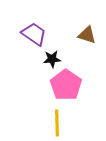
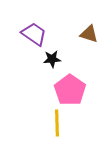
brown triangle: moved 2 px right, 1 px up
pink pentagon: moved 4 px right, 5 px down
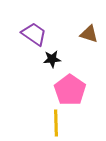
yellow line: moved 1 px left
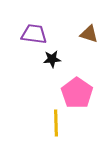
purple trapezoid: rotated 28 degrees counterclockwise
pink pentagon: moved 7 px right, 3 px down
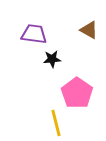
brown triangle: moved 4 px up; rotated 12 degrees clockwise
yellow line: rotated 12 degrees counterclockwise
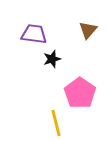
brown triangle: moved 1 px left; rotated 42 degrees clockwise
black star: rotated 12 degrees counterclockwise
pink pentagon: moved 3 px right
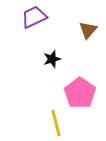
purple trapezoid: moved 17 px up; rotated 32 degrees counterclockwise
